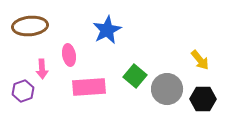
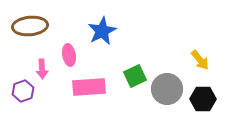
blue star: moved 5 px left, 1 px down
green square: rotated 25 degrees clockwise
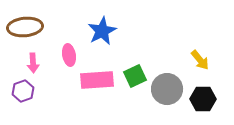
brown ellipse: moved 5 px left, 1 px down
pink arrow: moved 9 px left, 6 px up
pink rectangle: moved 8 px right, 7 px up
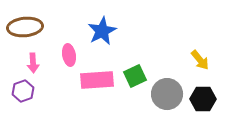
gray circle: moved 5 px down
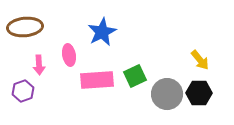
blue star: moved 1 px down
pink arrow: moved 6 px right, 2 px down
black hexagon: moved 4 px left, 6 px up
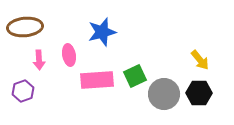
blue star: rotated 12 degrees clockwise
pink arrow: moved 5 px up
gray circle: moved 3 px left
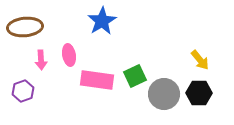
blue star: moved 11 px up; rotated 16 degrees counterclockwise
pink arrow: moved 2 px right
pink rectangle: rotated 12 degrees clockwise
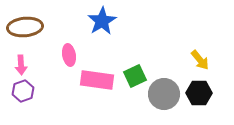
pink arrow: moved 20 px left, 5 px down
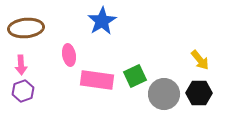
brown ellipse: moved 1 px right, 1 px down
